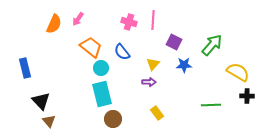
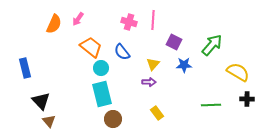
black cross: moved 3 px down
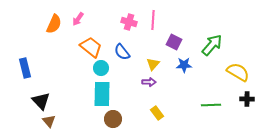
cyan rectangle: rotated 15 degrees clockwise
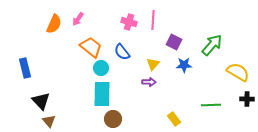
yellow rectangle: moved 17 px right, 6 px down
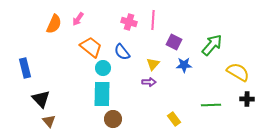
cyan circle: moved 2 px right
black triangle: moved 2 px up
